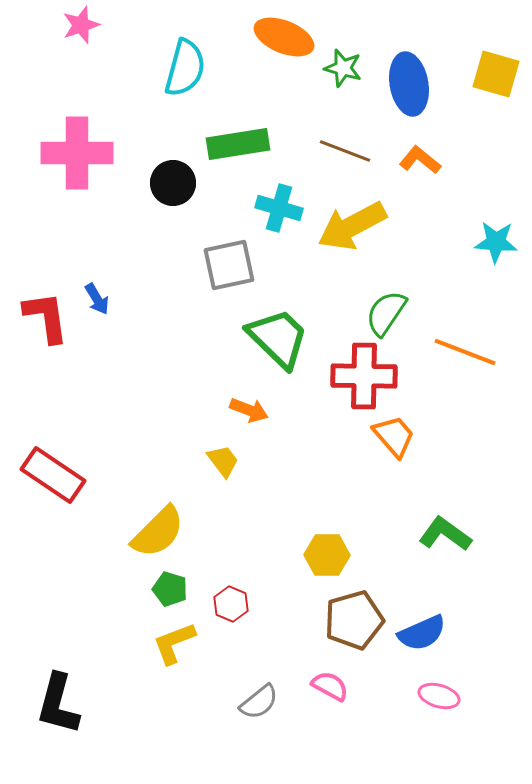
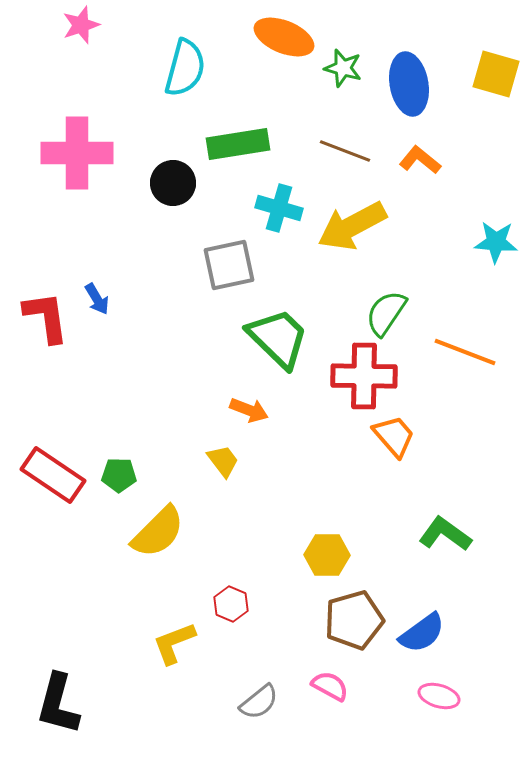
green pentagon: moved 51 px left, 114 px up; rotated 16 degrees counterclockwise
blue semicircle: rotated 12 degrees counterclockwise
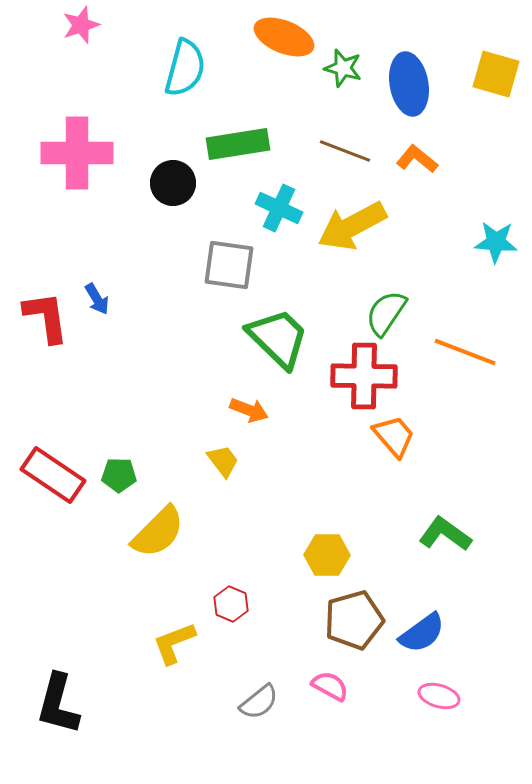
orange L-shape: moved 3 px left, 1 px up
cyan cross: rotated 9 degrees clockwise
gray square: rotated 20 degrees clockwise
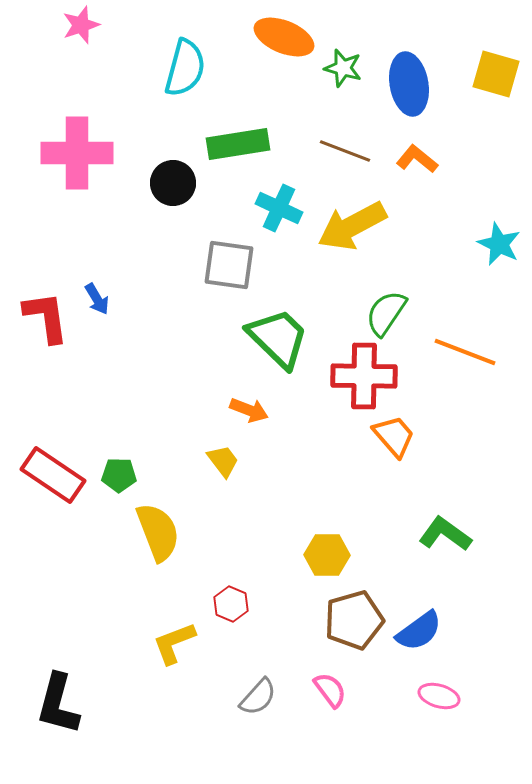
cyan star: moved 3 px right, 2 px down; rotated 21 degrees clockwise
yellow semicircle: rotated 66 degrees counterclockwise
blue semicircle: moved 3 px left, 2 px up
pink semicircle: moved 4 px down; rotated 24 degrees clockwise
gray semicircle: moved 1 px left, 5 px up; rotated 9 degrees counterclockwise
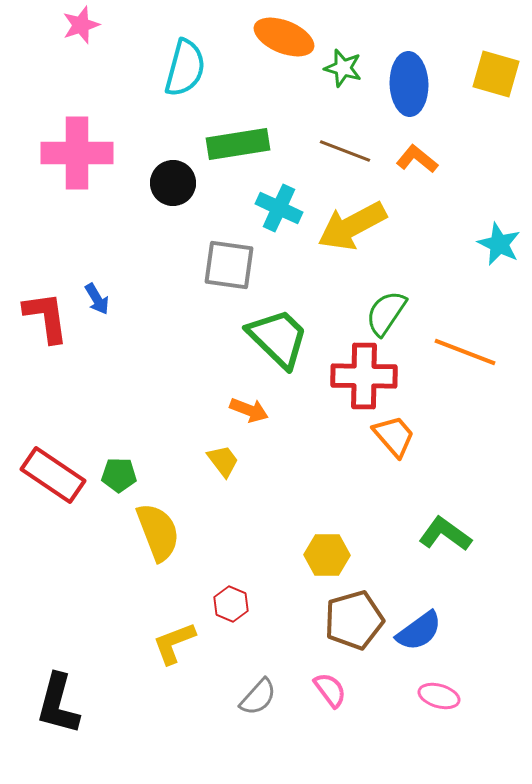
blue ellipse: rotated 8 degrees clockwise
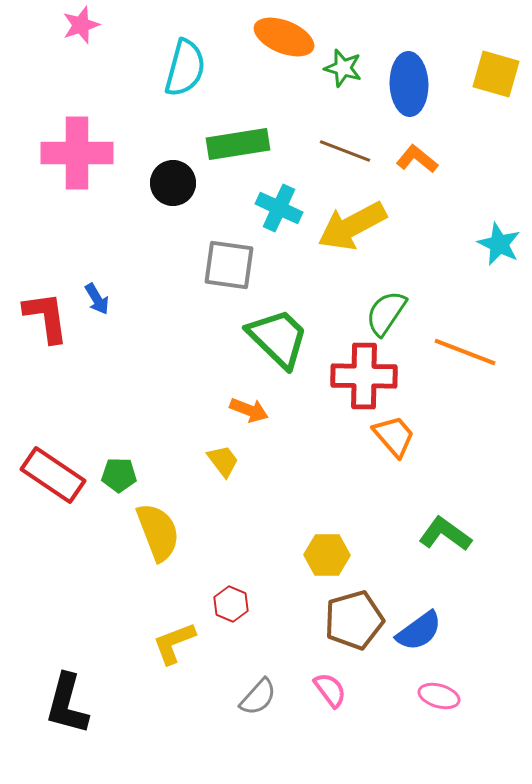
black L-shape: moved 9 px right
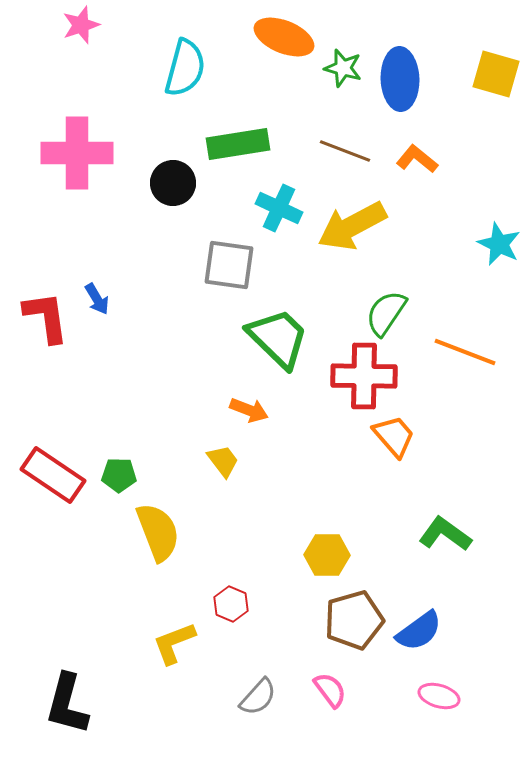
blue ellipse: moved 9 px left, 5 px up
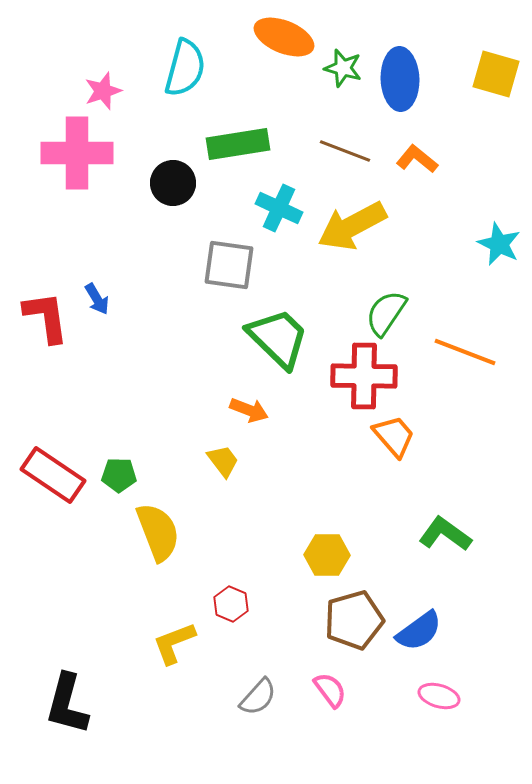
pink star: moved 22 px right, 66 px down
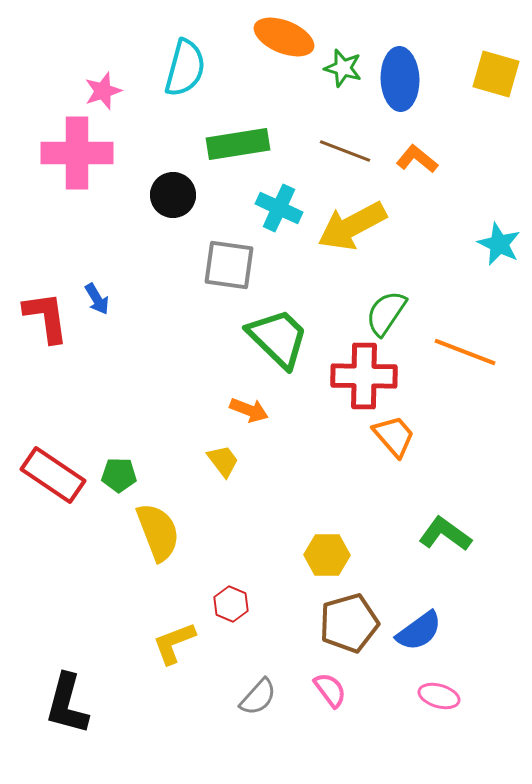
black circle: moved 12 px down
brown pentagon: moved 5 px left, 3 px down
